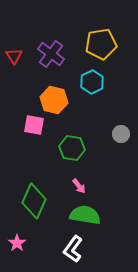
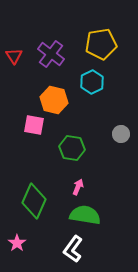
pink arrow: moved 1 px left, 1 px down; rotated 119 degrees counterclockwise
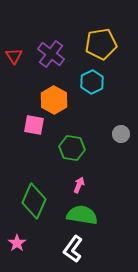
orange hexagon: rotated 16 degrees clockwise
pink arrow: moved 1 px right, 2 px up
green semicircle: moved 3 px left
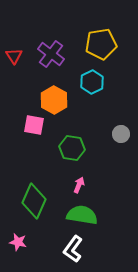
pink star: moved 1 px right, 1 px up; rotated 24 degrees counterclockwise
